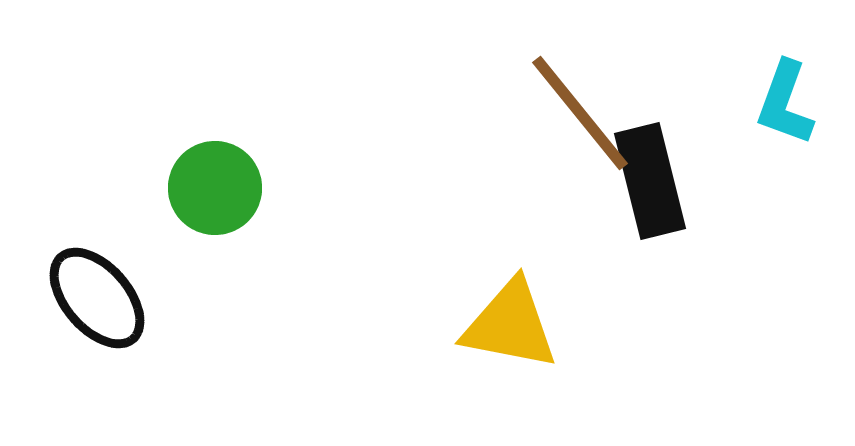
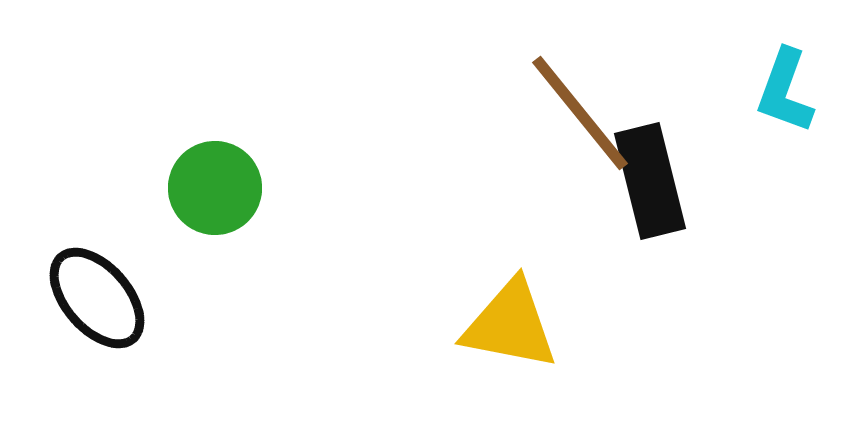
cyan L-shape: moved 12 px up
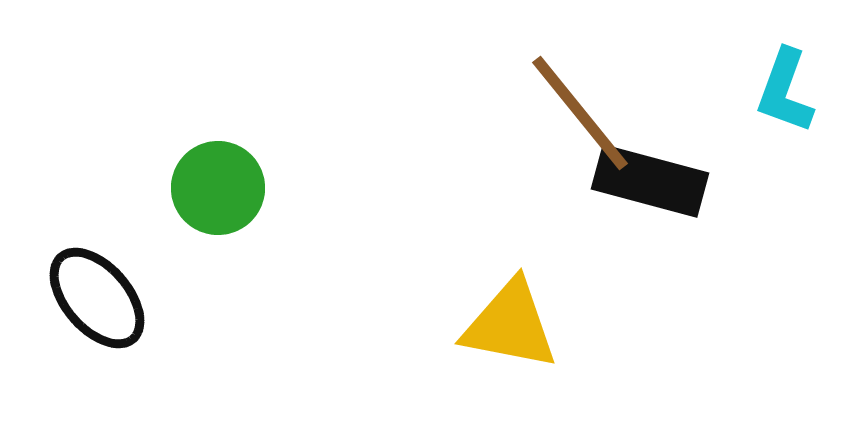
black rectangle: rotated 61 degrees counterclockwise
green circle: moved 3 px right
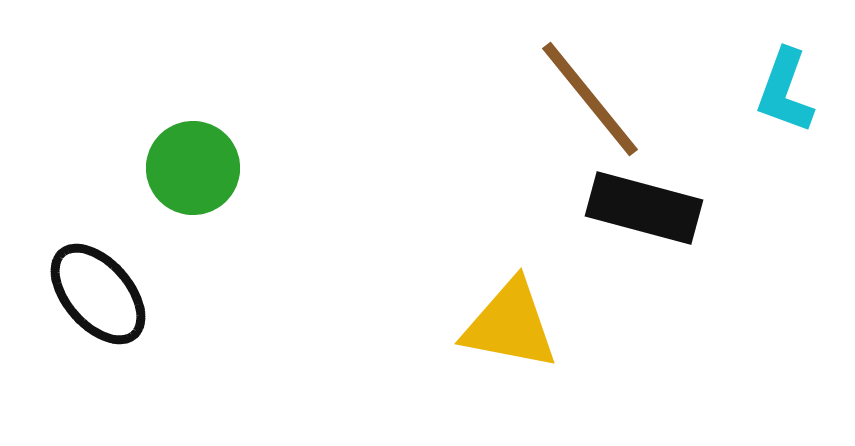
brown line: moved 10 px right, 14 px up
black rectangle: moved 6 px left, 27 px down
green circle: moved 25 px left, 20 px up
black ellipse: moved 1 px right, 4 px up
